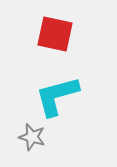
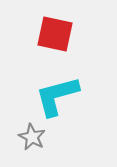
gray star: rotated 12 degrees clockwise
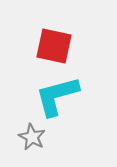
red square: moved 1 px left, 12 px down
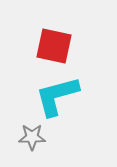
gray star: rotated 28 degrees counterclockwise
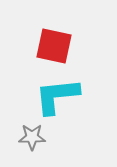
cyan L-shape: rotated 9 degrees clockwise
